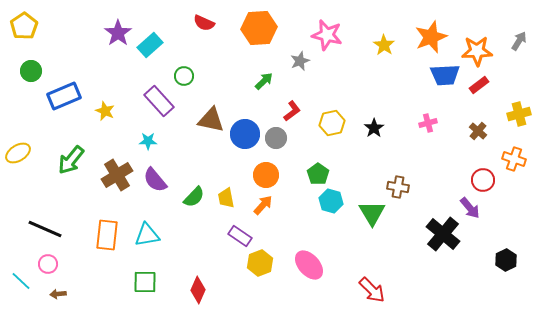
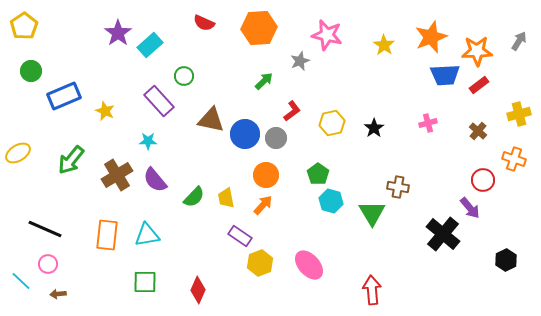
red arrow at (372, 290): rotated 140 degrees counterclockwise
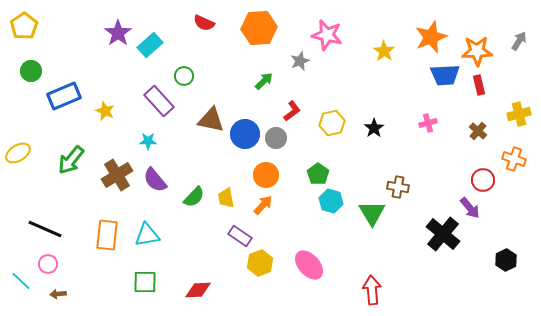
yellow star at (384, 45): moved 6 px down
red rectangle at (479, 85): rotated 66 degrees counterclockwise
red diamond at (198, 290): rotated 64 degrees clockwise
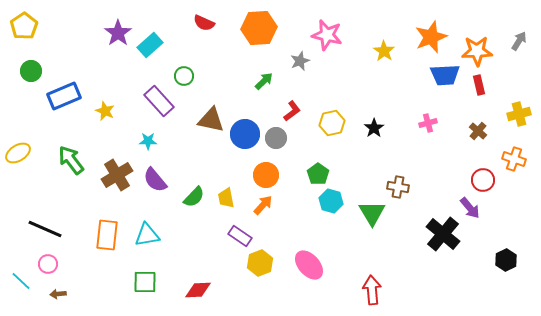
green arrow at (71, 160): rotated 104 degrees clockwise
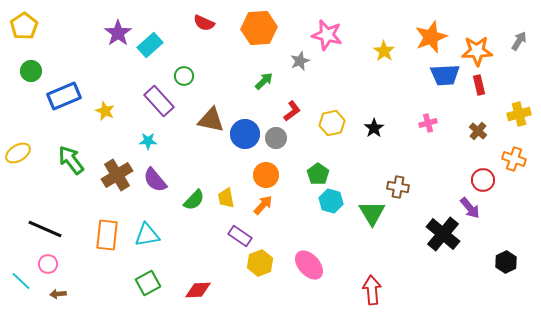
green semicircle at (194, 197): moved 3 px down
black hexagon at (506, 260): moved 2 px down
green square at (145, 282): moved 3 px right, 1 px down; rotated 30 degrees counterclockwise
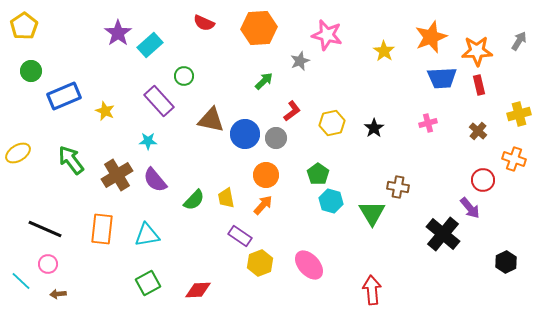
blue trapezoid at (445, 75): moved 3 px left, 3 px down
orange rectangle at (107, 235): moved 5 px left, 6 px up
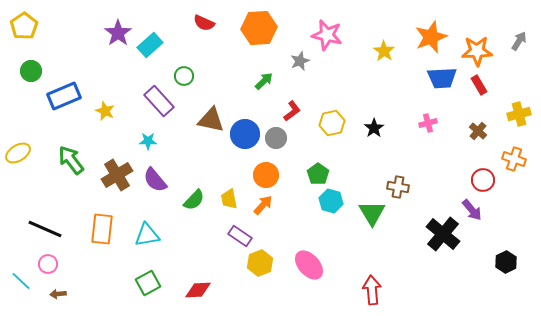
red rectangle at (479, 85): rotated 18 degrees counterclockwise
yellow trapezoid at (226, 198): moved 3 px right, 1 px down
purple arrow at (470, 208): moved 2 px right, 2 px down
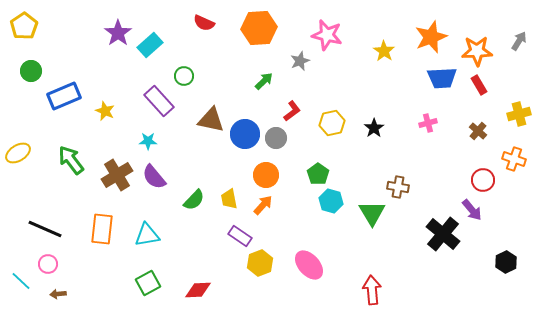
purple semicircle at (155, 180): moved 1 px left, 3 px up
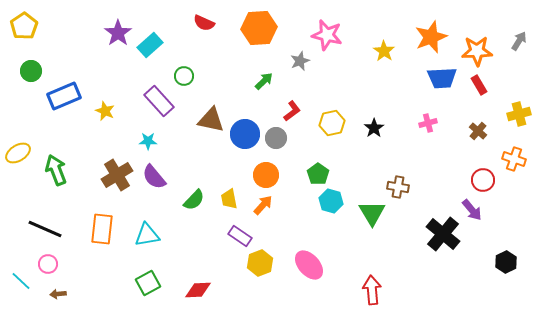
green arrow at (71, 160): moved 15 px left, 10 px down; rotated 16 degrees clockwise
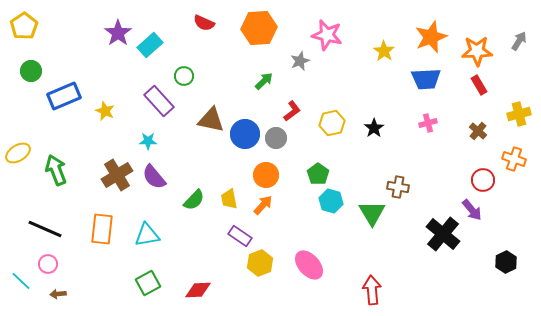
blue trapezoid at (442, 78): moved 16 px left, 1 px down
